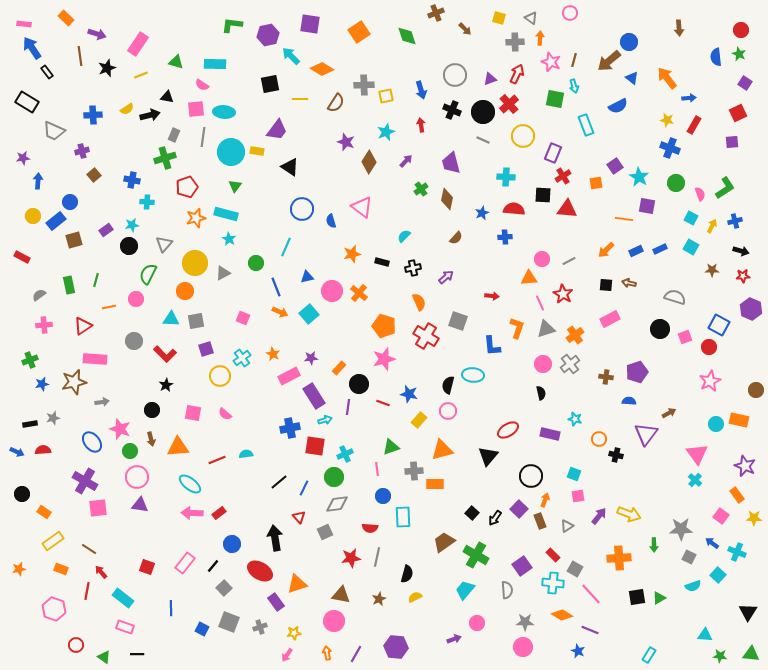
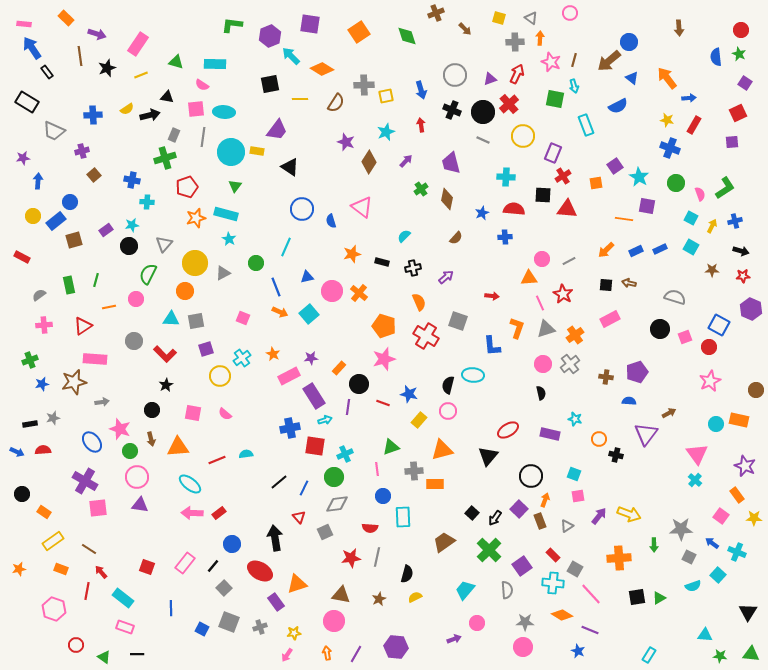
purple hexagon at (268, 35): moved 2 px right, 1 px down; rotated 10 degrees counterclockwise
green cross at (476, 555): moved 13 px right, 5 px up; rotated 15 degrees clockwise
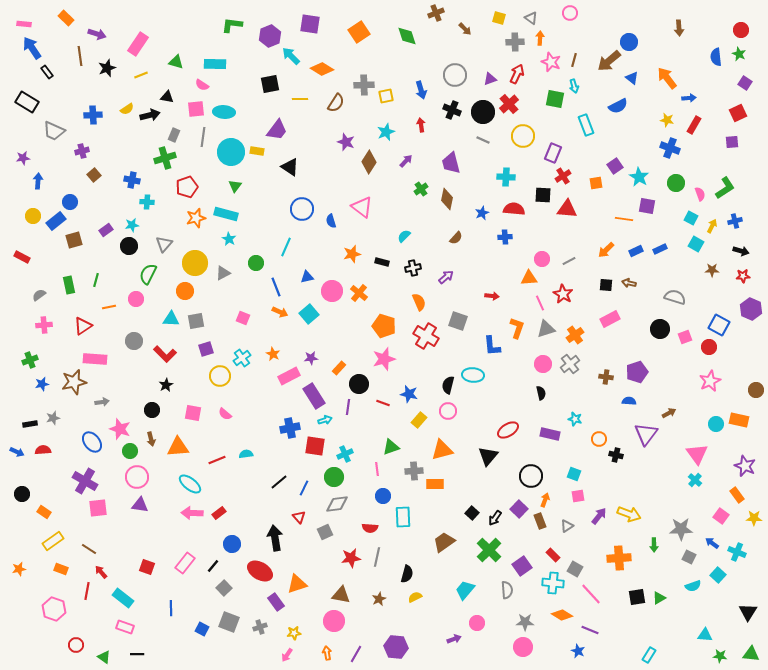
cyan square at (691, 247): moved 5 px right, 3 px up
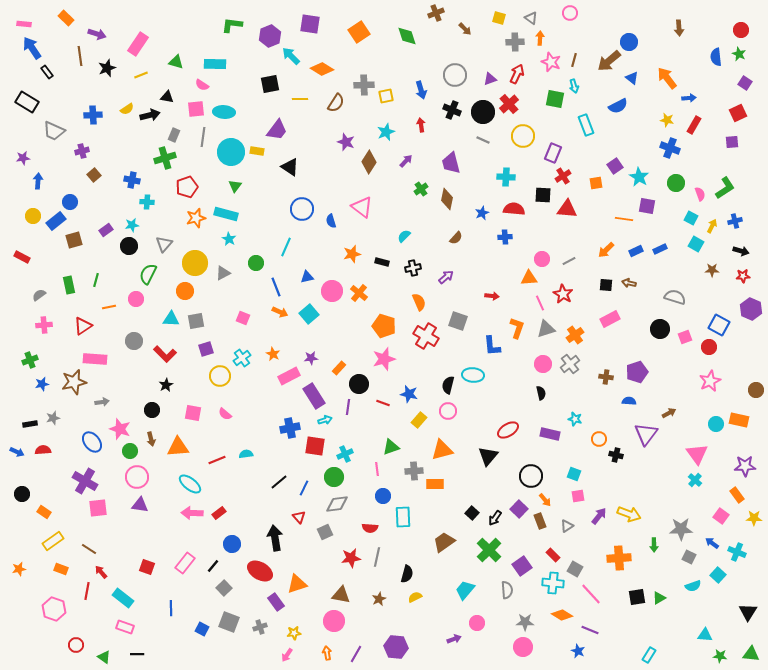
purple star at (745, 466): rotated 25 degrees counterclockwise
orange arrow at (545, 500): rotated 120 degrees clockwise
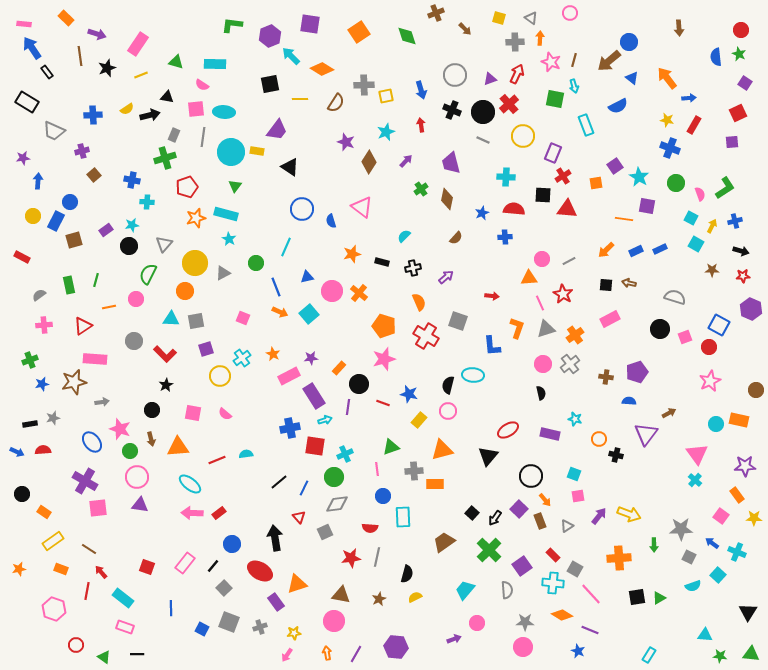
blue rectangle at (56, 221): rotated 24 degrees counterclockwise
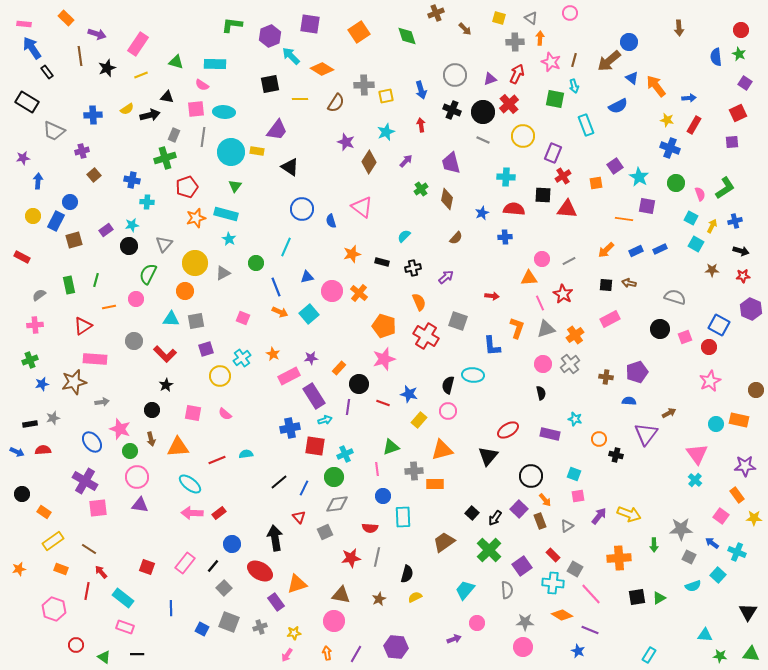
orange arrow at (667, 78): moved 11 px left, 8 px down
pink cross at (44, 325): moved 9 px left
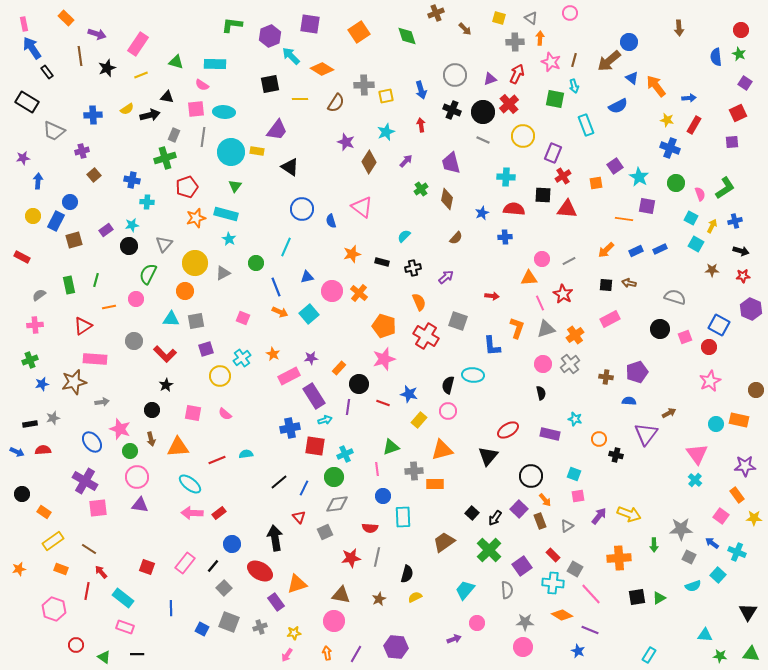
pink rectangle at (24, 24): rotated 72 degrees clockwise
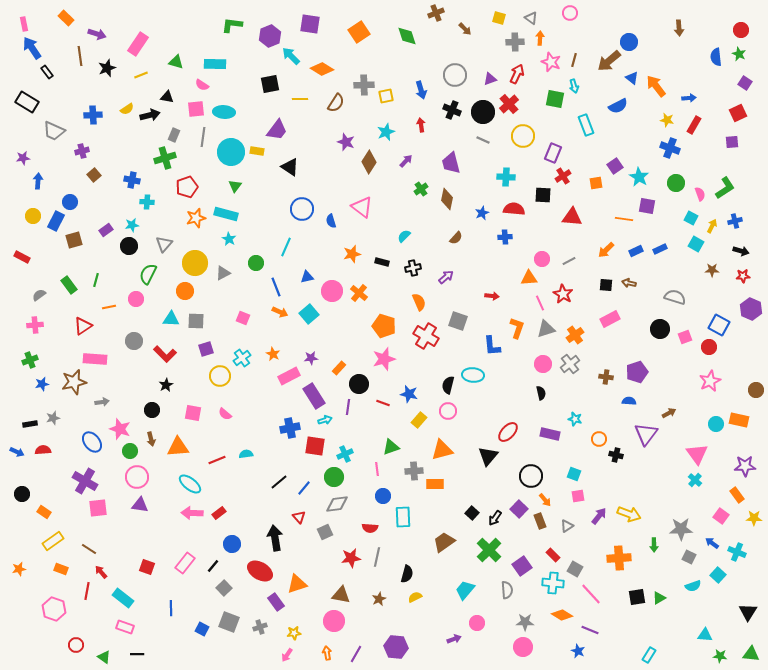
red triangle at (567, 209): moved 5 px right, 8 px down
green rectangle at (69, 285): rotated 24 degrees counterclockwise
gray square at (196, 321): rotated 12 degrees clockwise
red ellipse at (508, 430): moved 2 px down; rotated 15 degrees counterclockwise
blue line at (304, 488): rotated 14 degrees clockwise
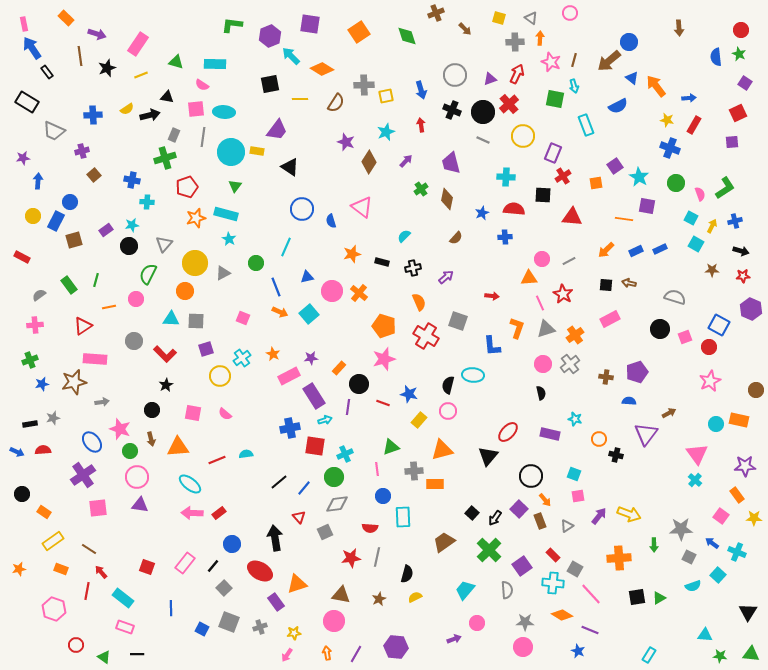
purple cross at (85, 481): moved 2 px left, 6 px up; rotated 25 degrees clockwise
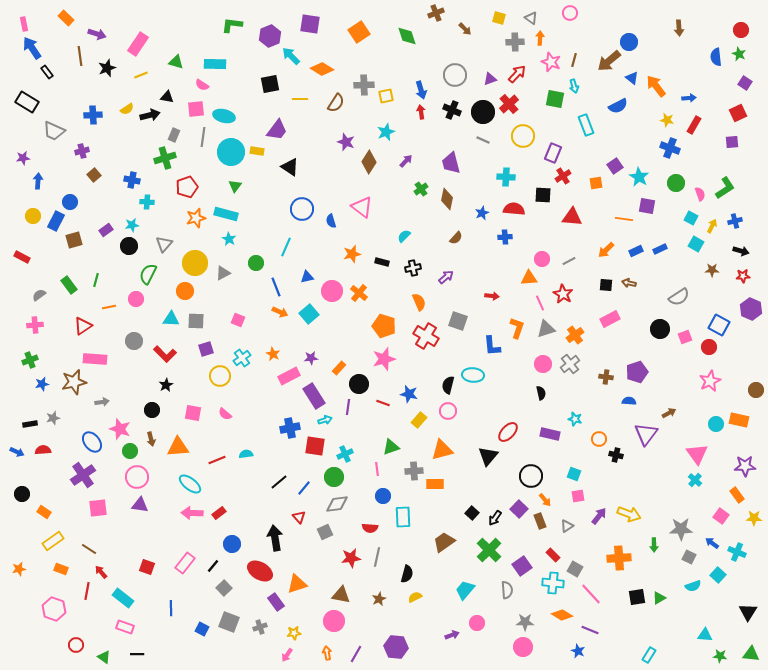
red arrow at (517, 74): rotated 18 degrees clockwise
cyan ellipse at (224, 112): moved 4 px down; rotated 10 degrees clockwise
red arrow at (421, 125): moved 13 px up
gray semicircle at (675, 297): moved 4 px right; rotated 130 degrees clockwise
pink square at (243, 318): moved 5 px left, 2 px down
purple arrow at (454, 639): moved 2 px left, 4 px up
